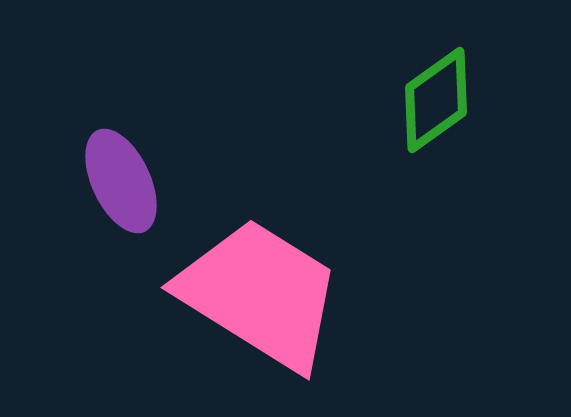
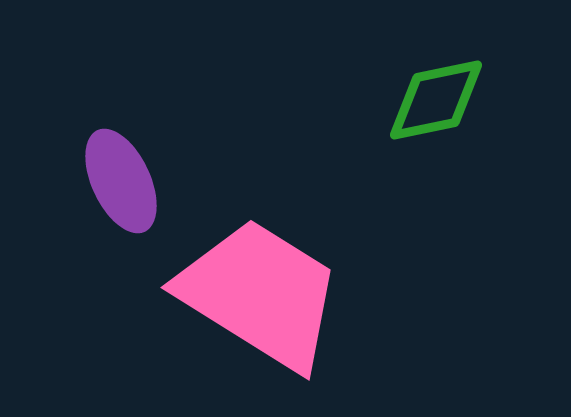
green diamond: rotated 24 degrees clockwise
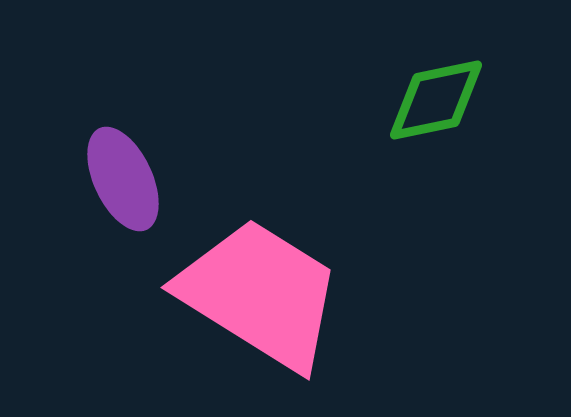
purple ellipse: moved 2 px right, 2 px up
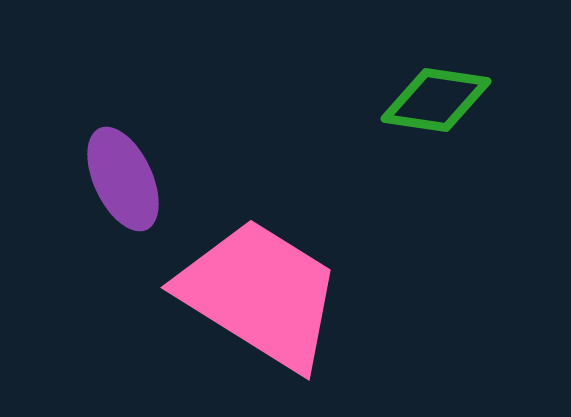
green diamond: rotated 20 degrees clockwise
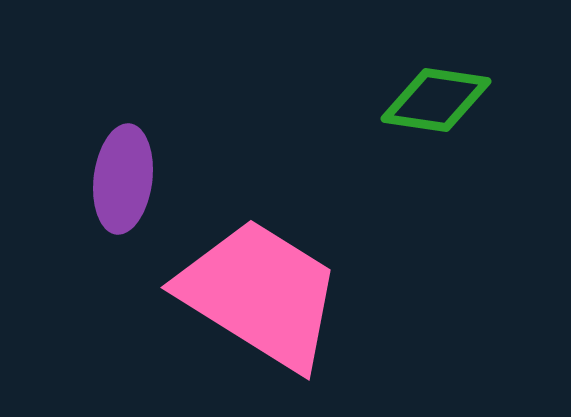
purple ellipse: rotated 32 degrees clockwise
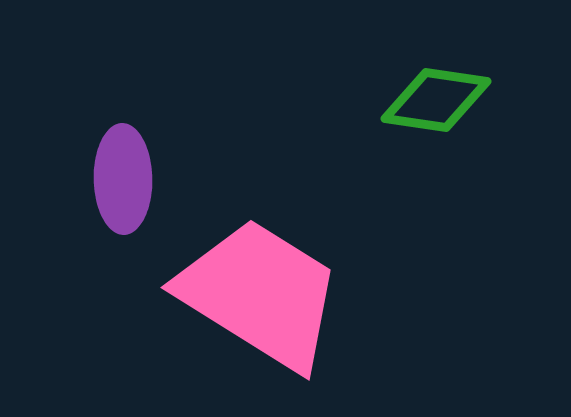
purple ellipse: rotated 8 degrees counterclockwise
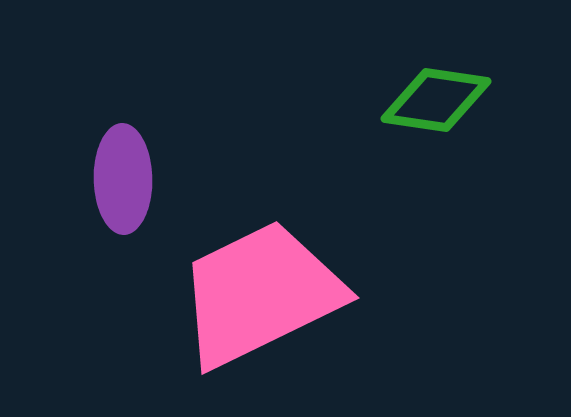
pink trapezoid: rotated 58 degrees counterclockwise
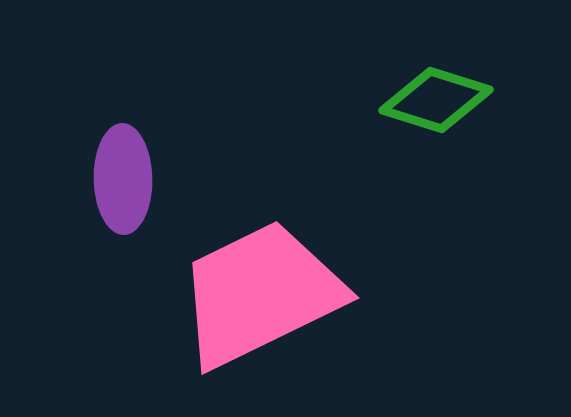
green diamond: rotated 9 degrees clockwise
